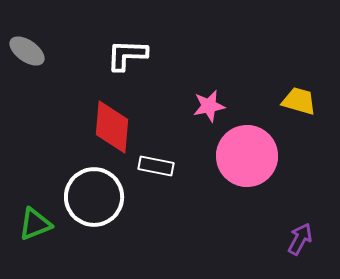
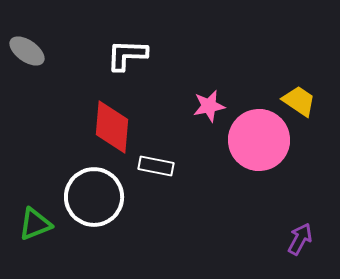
yellow trapezoid: rotated 18 degrees clockwise
pink circle: moved 12 px right, 16 px up
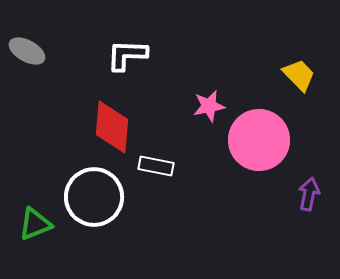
gray ellipse: rotated 6 degrees counterclockwise
yellow trapezoid: moved 26 px up; rotated 12 degrees clockwise
purple arrow: moved 9 px right, 45 px up; rotated 16 degrees counterclockwise
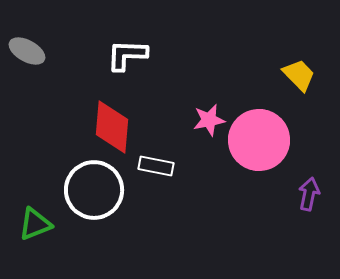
pink star: moved 14 px down
white circle: moved 7 px up
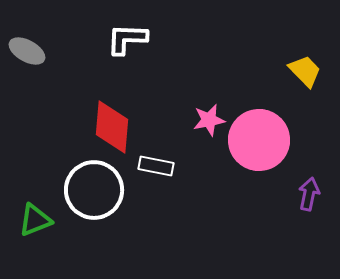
white L-shape: moved 16 px up
yellow trapezoid: moved 6 px right, 4 px up
green triangle: moved 4 px up
